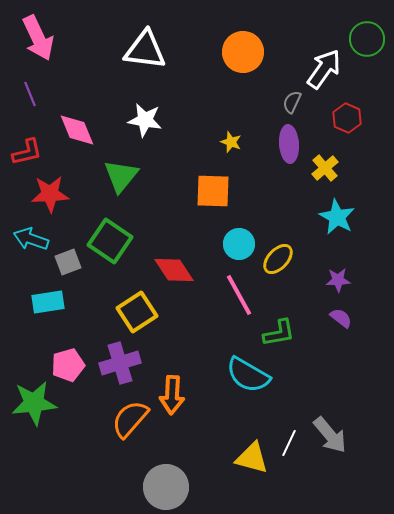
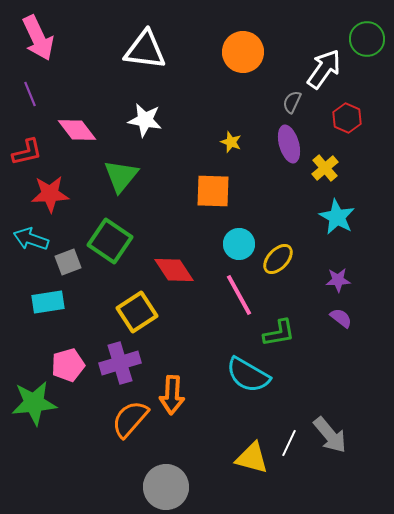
pink diamond: rotated 15 degrees counterclockwise
purple ellipse: rotated 12 degrees counterclockwise
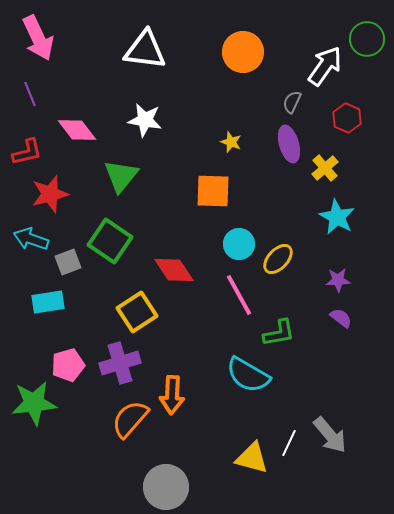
white arrow: moved 1 px right, 3 px up
red star: rotated 12 degrees counterclockwise
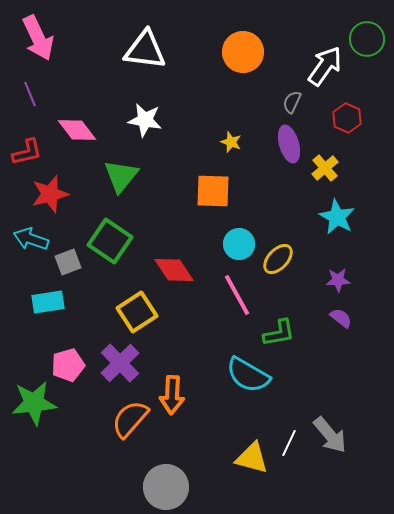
pink line: moved 2 px left
purple cross: rotated 27 degrees counterclockwise
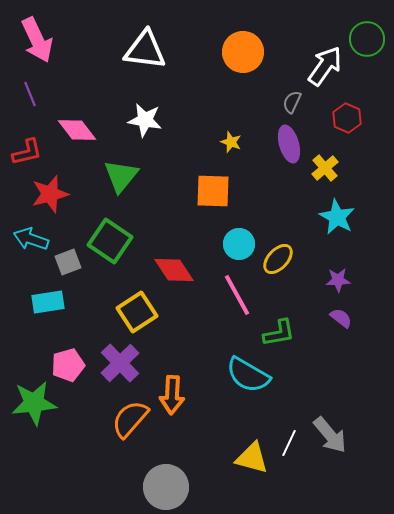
pink arrow: moved 1 px left, 2 px down
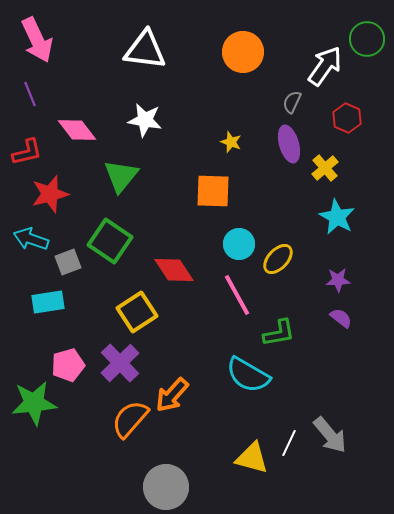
orange arrow: rotated 39 degrees clockwise
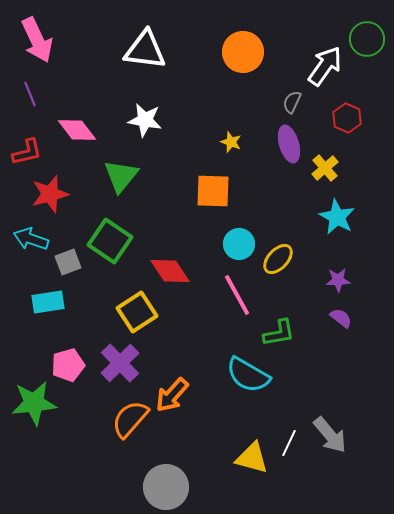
red diamond: moved 4 px left, 1 px down
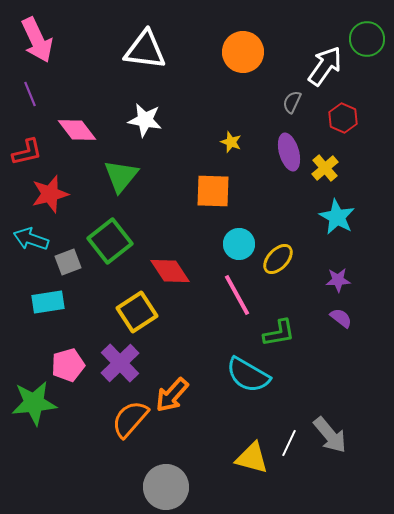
red hexagon: moved 4 px left
purple ellipse: moved 8 px down
green square: rotated 18 degrees clockwise
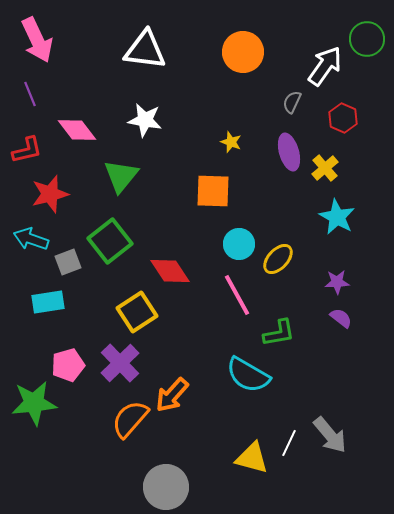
red L-shape: moved 2 px up
purple star: moved 1 px left, 2 px down
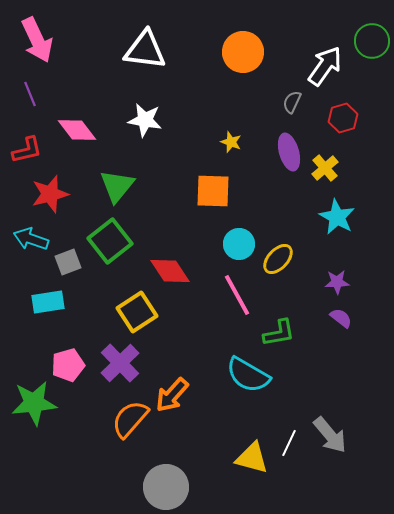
green circle: moved 5 px right, 2 px down
red hexagon: rotated 20 degrees clockwise
green triangle: moved 4 px left, 10 px down
